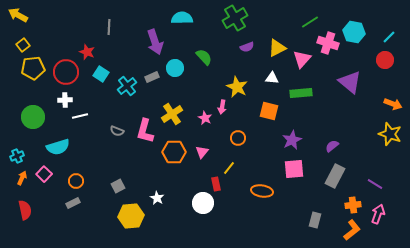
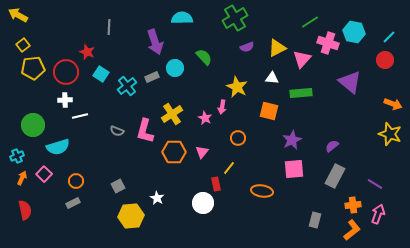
green circle at (33, 117): moved 8 px down
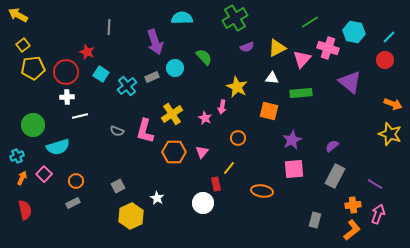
pink cross at (328, 43): moved 5 px down
white cross at (65, 100): moved 2 px right, 3 px up
yellow hexagon at (131, 216): rotated 20 degrees counterclockwise
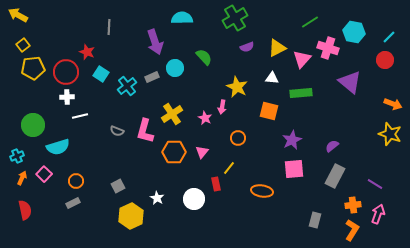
white circle at (203, 203): moved 9 px left, 4 px up
orange L-shape at (352, 230): rotated 20 degrees counterclockwise
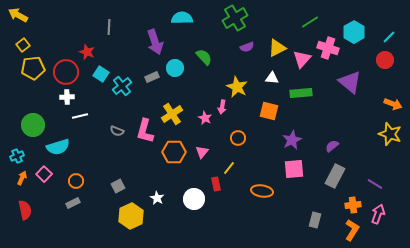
cyan hexagon at (354, 32): rotated 20 degrees clockwise
cyan cross at (127, 86): moved 5 px left
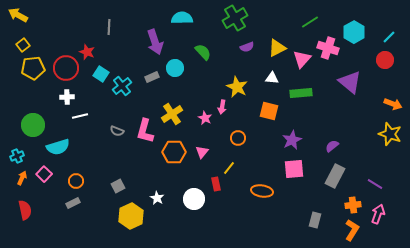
green semicircle at (204, 57): moved 1 px left, 5 px up
red circle at (66, 72): moved 4 px up
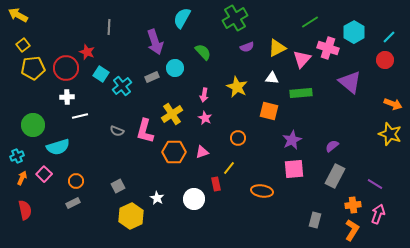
cyan semicircle at (182, 18): rotated 60 degrees counterclockwise
pink arrow at (222, 107): moved 18 px left, 12 px up
pink triangle at (202, 152): rotated 32 degrees clockwise
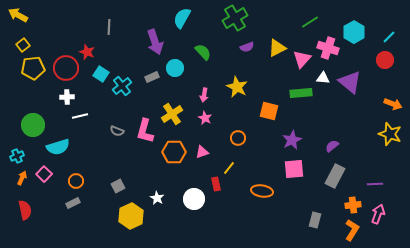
white triangle at (272, 78): moved 51 px right
purple line at (375, 184): rotated 35 degrees counterclockwise
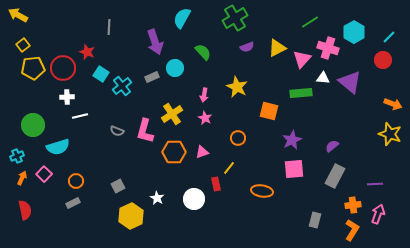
red circle at (385, 60): moved 2 px left
red circle at (66, 68): moved 3 px left
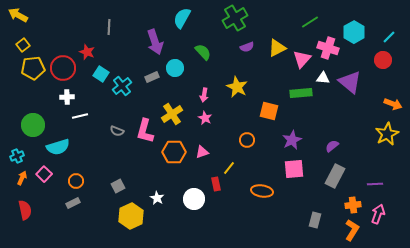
yellow star at (390, 134): moved 3 px left; rotated 25 degrees clockwise
orange circle at (238, 138): moved 9 px right, 2 px down
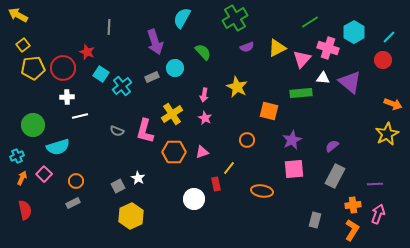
white star at (157, 198): moved 19 px left, 20 px up
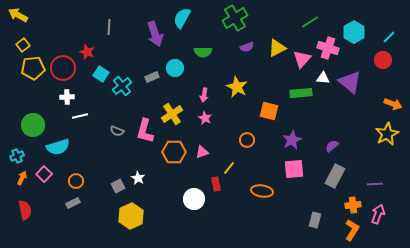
purple arrow at (155, 42): moved 8 px up
green semicircle at (203, 52): rotated 132 degrees clockwise
